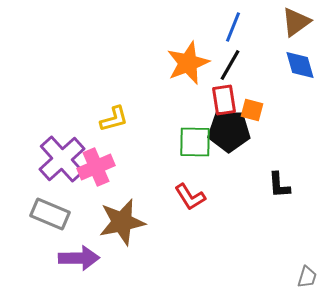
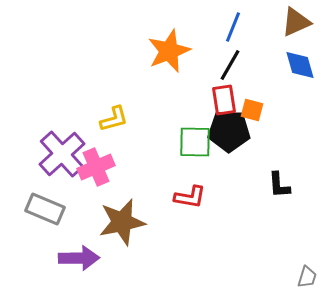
brown triangle: rotated 12 degrees clockwise
orange star: moved 19 px left, 12 px up
purple cross: moved 5 px up
red L-shape: rotated 48 degrees counterclockwise
gray rectangle: moved 5 px left, 5 px up
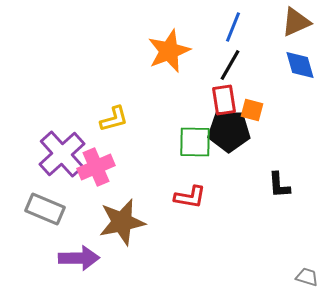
gray trapezoid: rotated 90 degrees counterclockwise
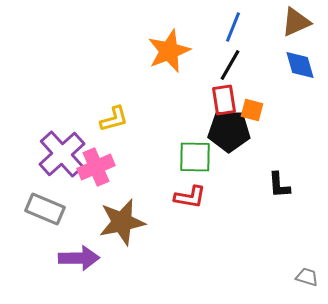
green square: moved 15 px down
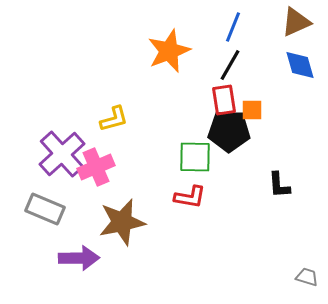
orange square: rotated 15 degrees counterclockwise
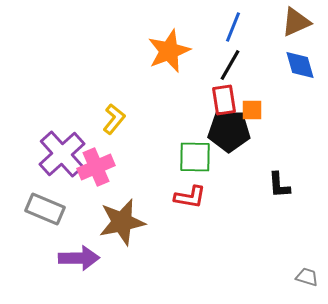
yellow L-shape: rotated 36 degrees counterclockwise
